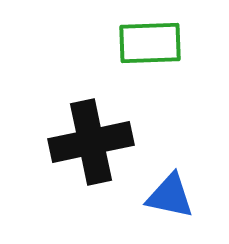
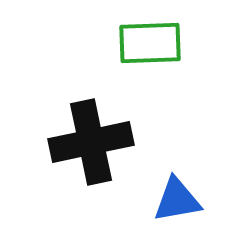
blue triangle: moved 7 px right, 4 px down; rotated 22 degrees counterclockwise
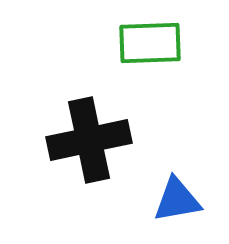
black cross: moved 2 px left, 2 px up
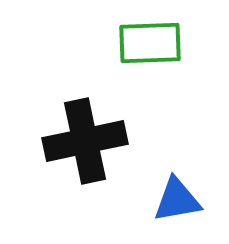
black cross: moved 4 px left, 1 px down
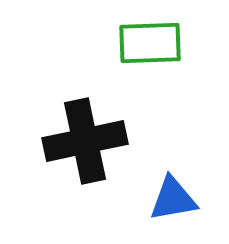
blue triangle: moved 4 px left, 1 px up
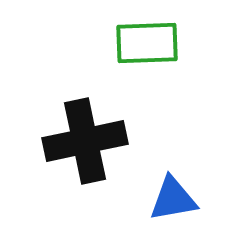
green rectangle: moved 3 px left
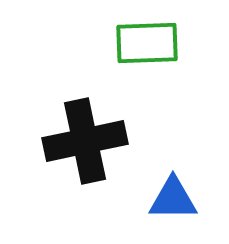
blue triangle: rotated 10 degrees clockwise
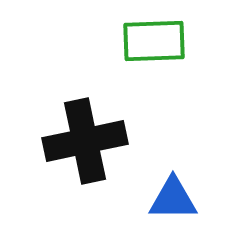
green rectangle: moved 7 px right, 2 px up
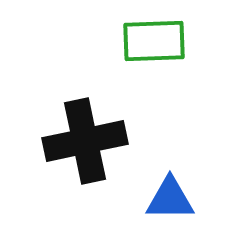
blue triangle: moved 3 px left
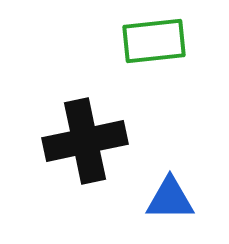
green rectangle: rotated 4 degrees counterclockwise
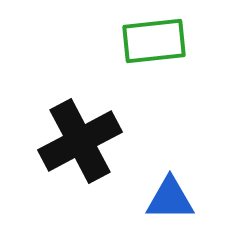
black cross: moved 5 px left; rotated 16 degrees counterclockwise
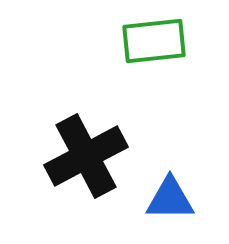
black cross: moved 6 px right, 15 px down
